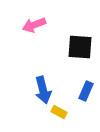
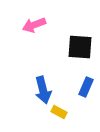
blue rectangle: moved 4 px up
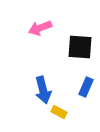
pink arrow: moved 6 px right, 3 px down
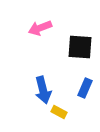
blue rectangle: moved 1 px left, 1 px down
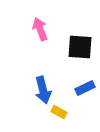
pink arrow: moved 1 px down; rotated 90 degrees clockwise
blue rectangle: rotated 42 degrees clockwise
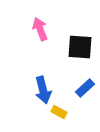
blue rectangle: rotated 18 degrees counterclockwise
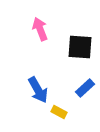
blue arrow: moved 5 px left; rotated 16 degrees counterclockwise
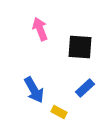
blue arrow: moved 4 px left
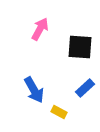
pink arrow: rotated 50 degrees clockwise
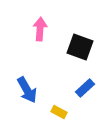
pink arrow: rotated 25 degrees counterclockwise
black square: rotated 16 degrees clockwise
blue arrow: moved 7 px left
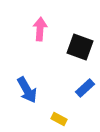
yellow rectangle: moved 7 px down
